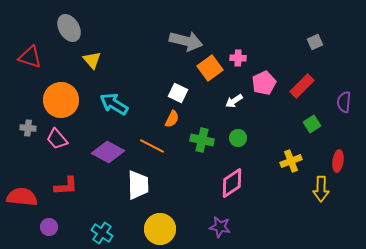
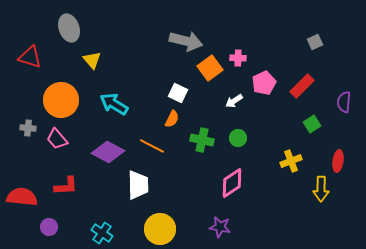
gray ellipse: rotated 12 degrees clockwise
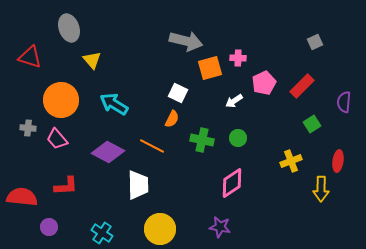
orange square: rotated 20 degrees clockwise
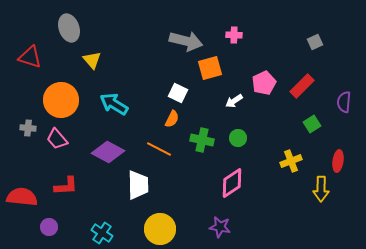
pink cross: moved 4 px left, 23 px up
orange line: moved 7 px right, 3 px down
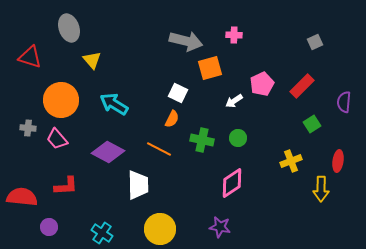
pink pentagon: moved 2 px left, 1 px down
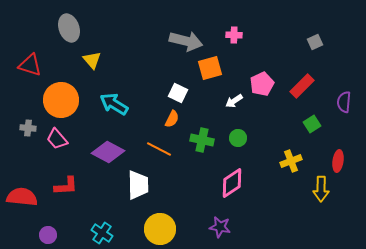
red triangle: moved 8 px down
purple circle: moved 1 px left, 8 px down
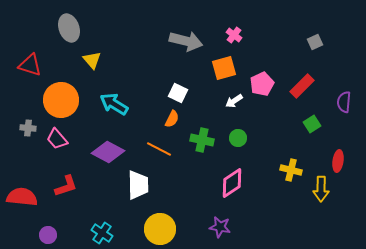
pink cross: rotated 35 degrees clockwise
orange square: moved 14 px right
yellow cross: moved 9 px down; rotated 35 degrees clockwise
red L-shape: rotated 15 degrees counterclockwise
